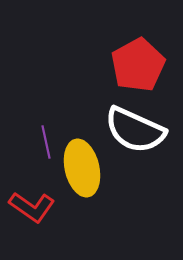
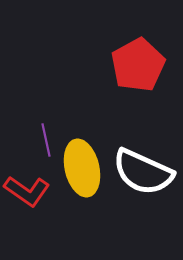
white semicircle: moved 8 px right, 42 px down
purple line: moved 2 px up
red L-shape: moved 5 px left, 16 px up
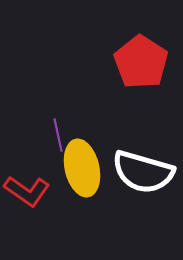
red pentagon: moved 3 px right, 3 px up; rotated 10 degrees counterclockwise
purple line: moved 12 px right, 5 px up
white semicircle: rotated 8 degrees counterclockwise
